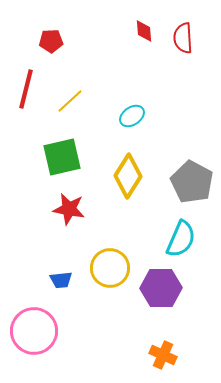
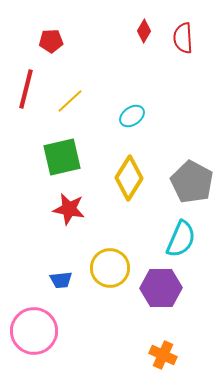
red diamond: rotated 35 degrees clockwise
yellow diamond: moved 1 px right, 2 px down
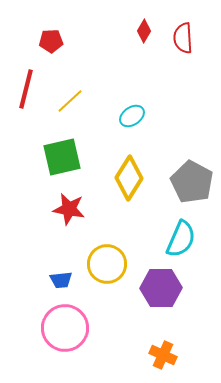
yellow circle: moved 3 px left, 4 px up
pink circle: moved 31 px right, 3 px up
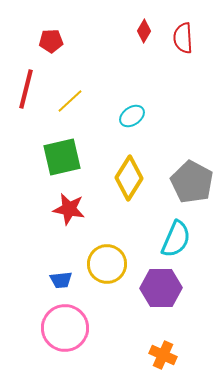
cyan semicircle: moved 5 px left
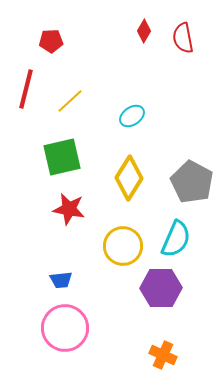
red semicircle: rotated 8 degrees counterclockwise
yellow circle: moved 16 px right, 18 px up
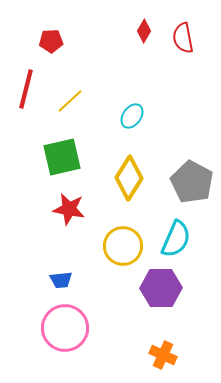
cyan ellipse: rotated 20 degrees counterclockwise
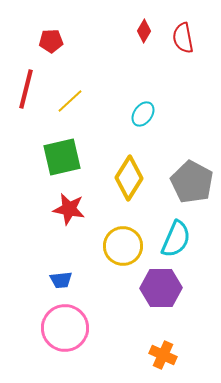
cyan ellipse: moved 11 px right, 2 px up
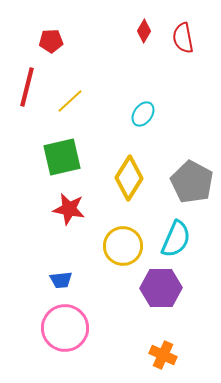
red line: moved 1 px right, 2 px up
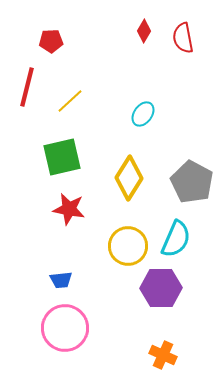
yellow circle: moved 5 px right
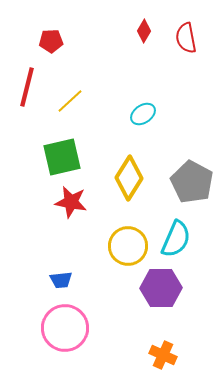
red semicircle: moved 3 px right
cyan ellipse: rotated 20 degrees clockwise
red star: moved 2 px right, 7 px up
